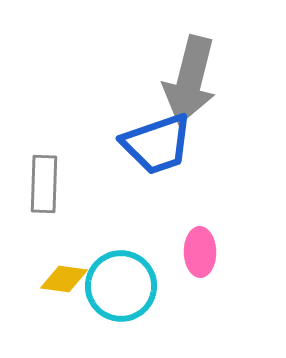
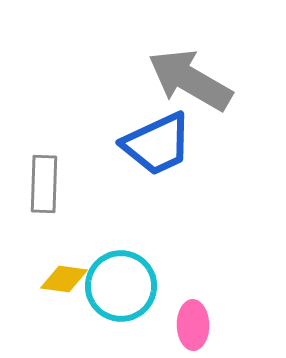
gray arrow: rotated 106 degrees clockwise
blue trapezoid: rotated 6 degrees counterclockwise
pink ellipse: moved 7 px left, 73 px down
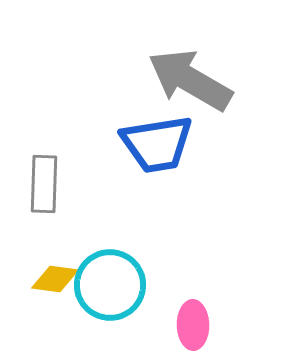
blue trapezoid: rotated 16 degrees clockwise
yellow diamond: moved 9 px left
cyan circle: moved 11 px left, 1 px up
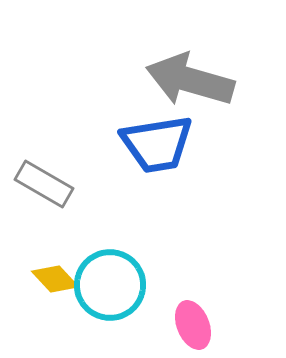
gray arrow: rotated 14 degrees counterclockwise
gray rectangle: rotated 62 degrees counterclockwise
yellow diamond: rotated 39 degrees clockwise
pink ellipse: rotated 21 degrees counterclockwise
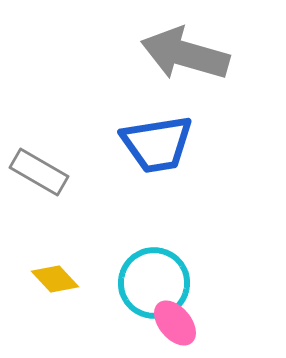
gray arrow: moved 5 px left, 26 px up
gray rectangle: moved 5 px left, 12 px up
cyan circle: moved 44 px right, 2 px up
pink ellipse: moved 18 px left, 2 px up; rotated 18 degrees counterclockwise
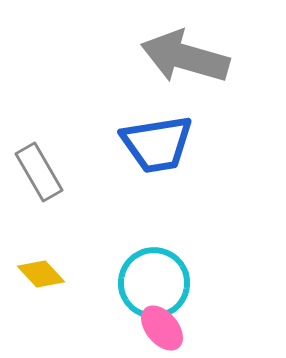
gray arrow: moved 3 px down
gray rectangle: rotated 30 degrees clockwise
yellow diamond: moved 14 px left, 5 px up
pink ellipse: moved 13 px left, 5 px down
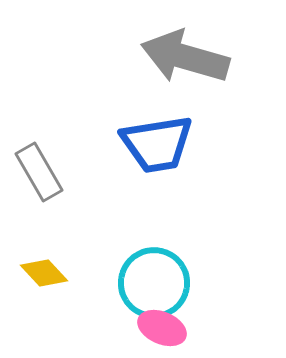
yellow diamond: moved 3 px right, 1 px up
pink ellipse: rotated 27 degrees counterclockwise
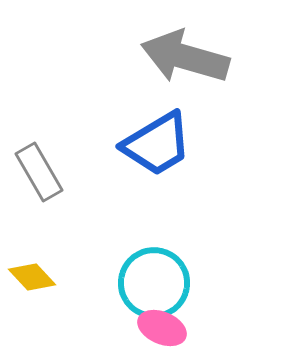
blue trapezoid: rotated 22 degrees counterclockwise
yellow diamond: moved 12 px left, 4 px down
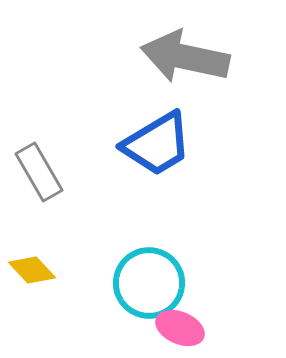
gray arrow: rotated 4 degrees counterclockwise
yellow diamond: moved 7 px up
cyan circle: moved 5 px left
pink ellipse: moved 18 px right
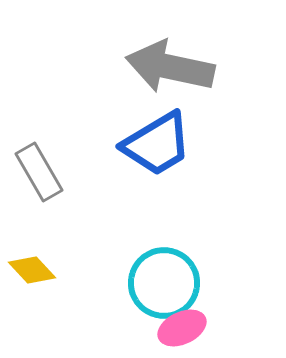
gray arrow: moved 15 px left, 10 px down
cyan circle: moved 15 px right
pink ellipse: moved 2 px right; rotated 48 degrees counterclockwise
